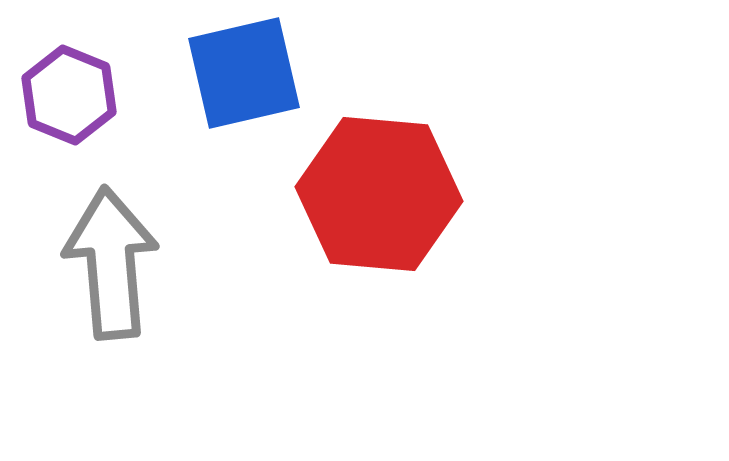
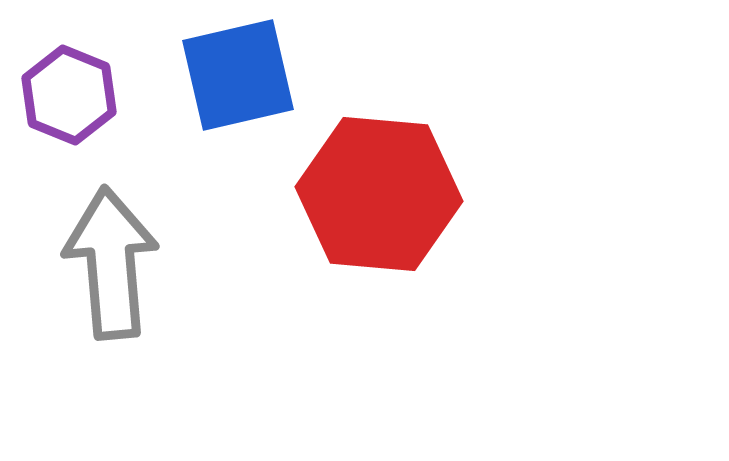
blue square: moved 6 px left, 2 px down
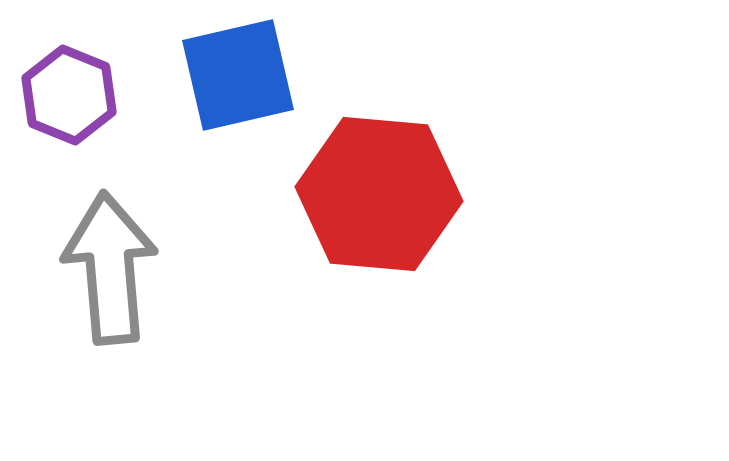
gray arrow: moved 1 px left, 5 px down
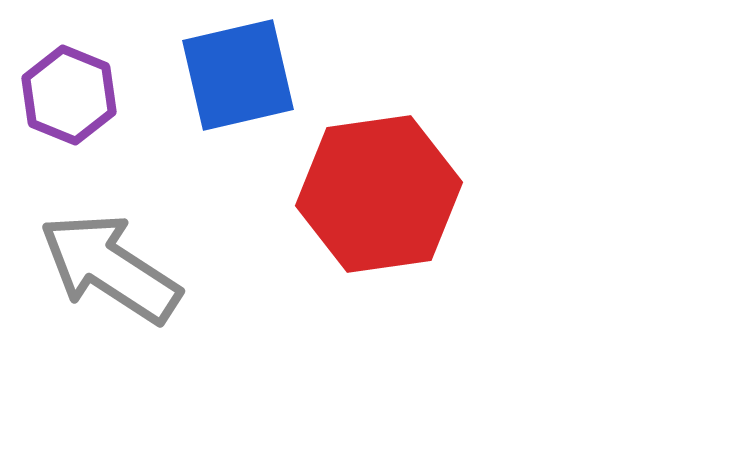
red hexagon: rotated 13 degrees counterclockwise
gray arrow: rotated 52 degrees counterclockwise
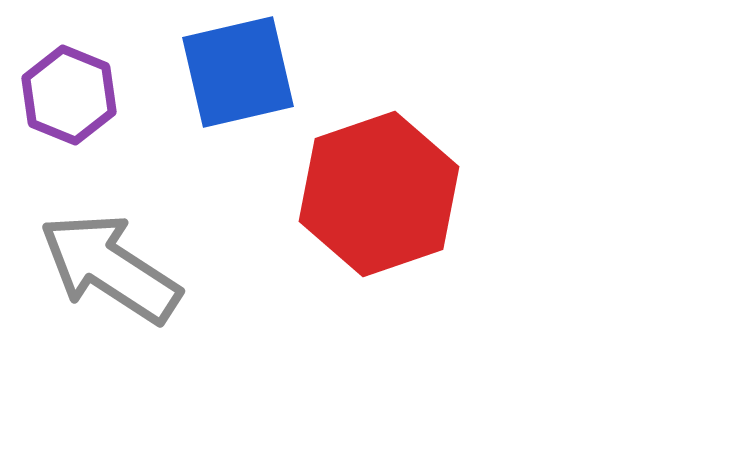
blue square: moved 3 px up
red hexagon: rotated 11 degrees counterclockwise
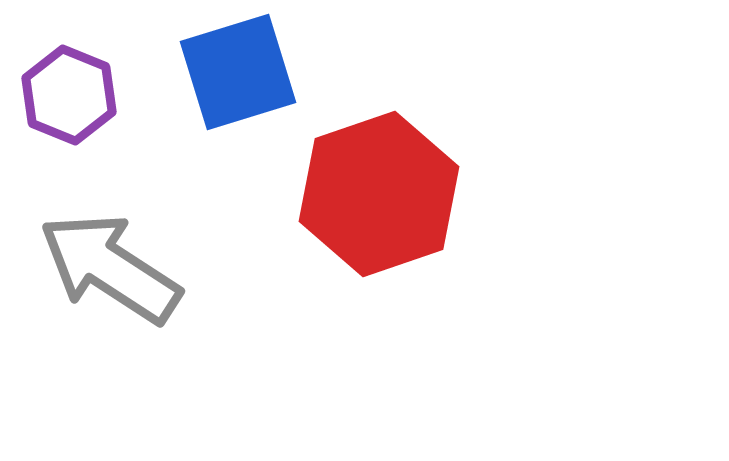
blue square: rotated 4 degrees counterclockwise
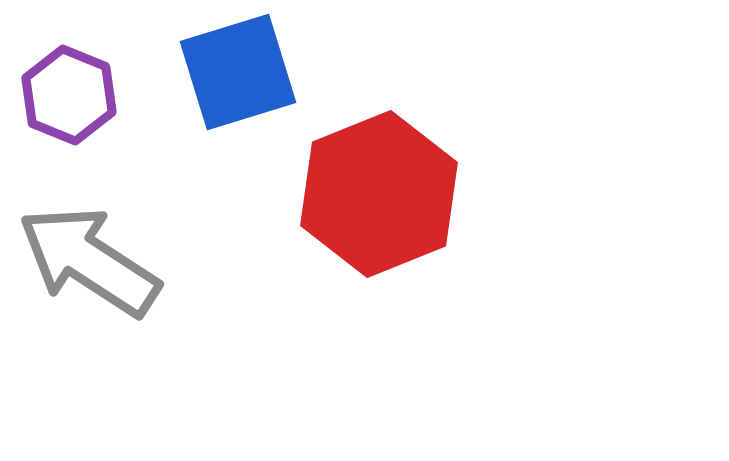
red hexagon: rotated 3 degrees counterclockwise
gray arrow: moved 21 px left, 7 px up
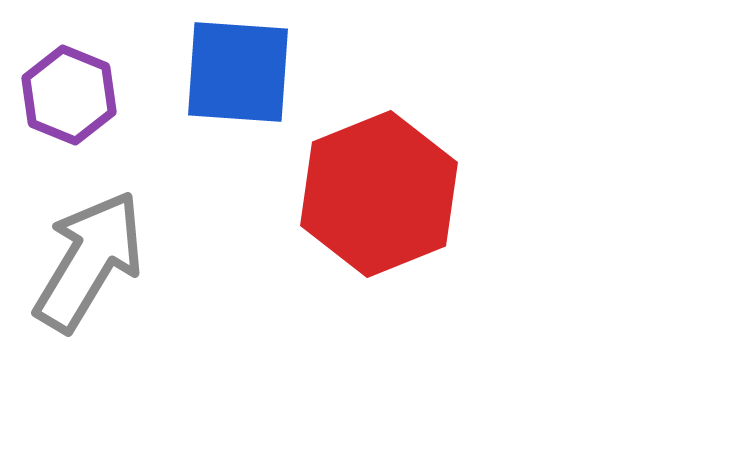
blue square: rotated 21 degrees clockwise
gray arrow: rotated 88 degrees clockwise
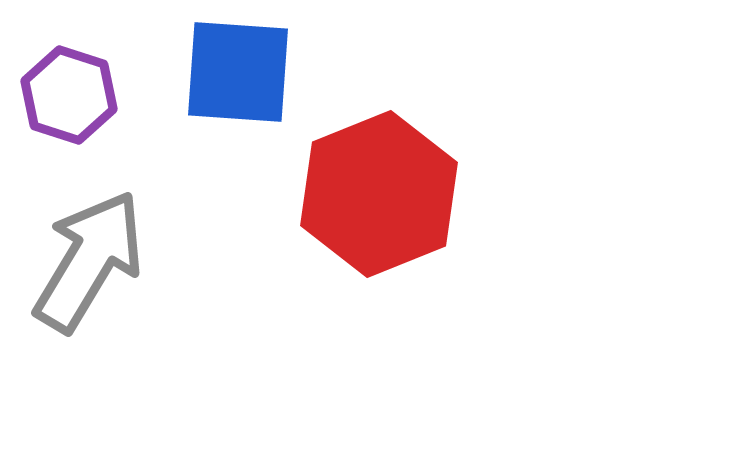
purple hexagon: rotated 4 degrees counterclockwise
